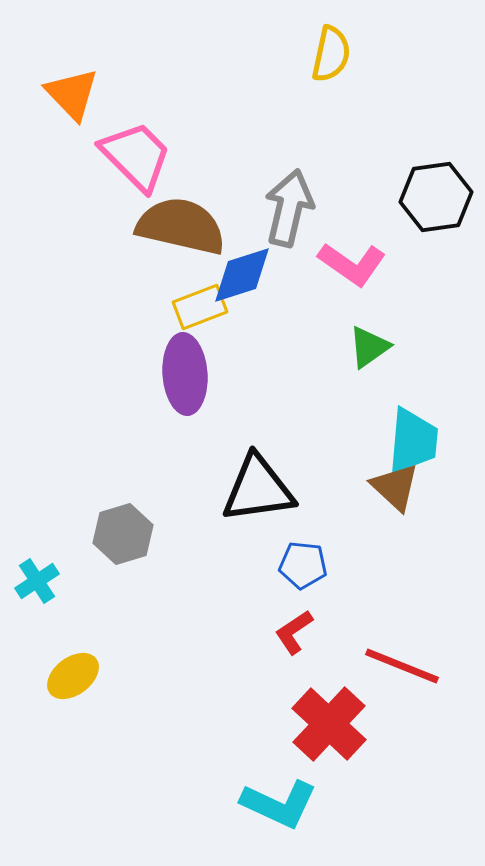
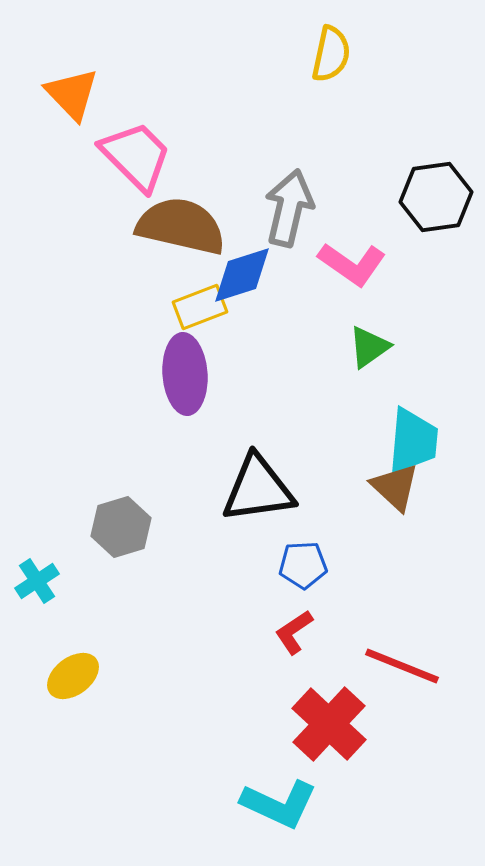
gray hexagon: moved 2 px left, 7 px up
blue pentagon: rotated 9 degrees counterclockwise
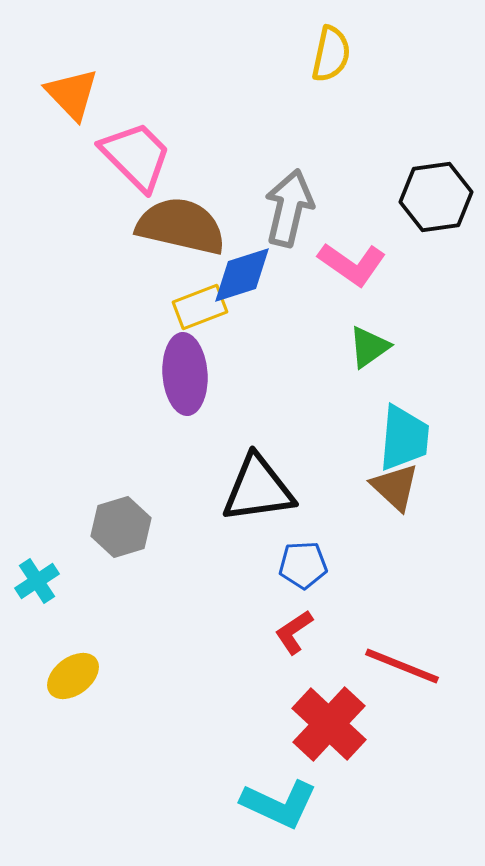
cyan trapezoid: moved 9 px left, 3 px up
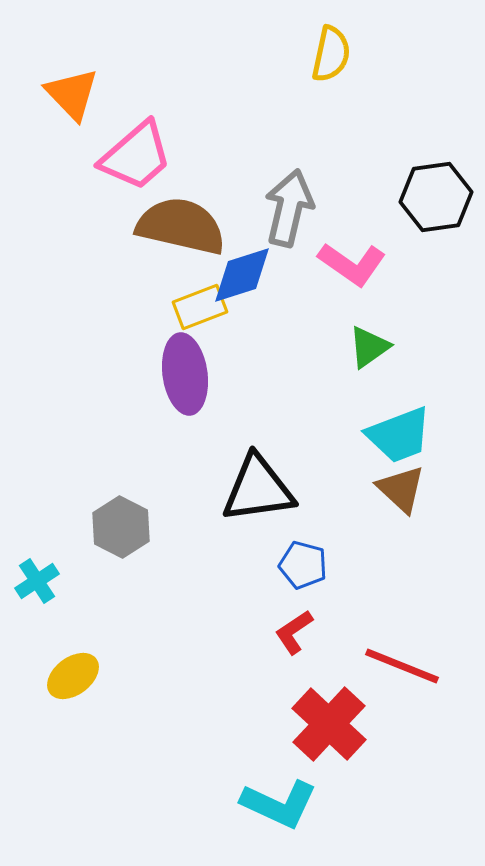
pink trapezoid: rotated 94 degrees clockwise
purple ellipse: rotated 4 degrees counterclockwise
cyan trapezoid: moved 5 px left, 3 px up; rotated 64 degrees clockwise
brown triangle: moved 6 px right, 2 px down
gray hexagon: rotated 16 degrees counterclockwise
blue pentagon: rotated 18 degrees clockwise
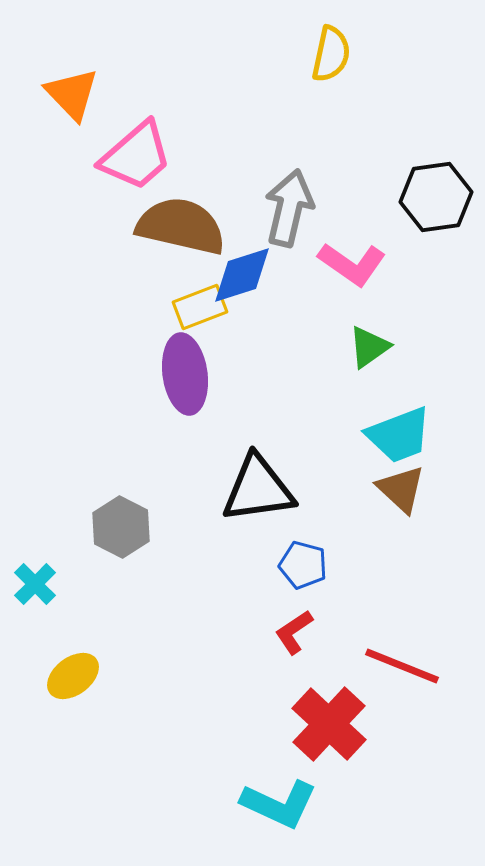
cyan cross: moved 2 px left, 3 px down; rotated 12 degrees counterclockwise
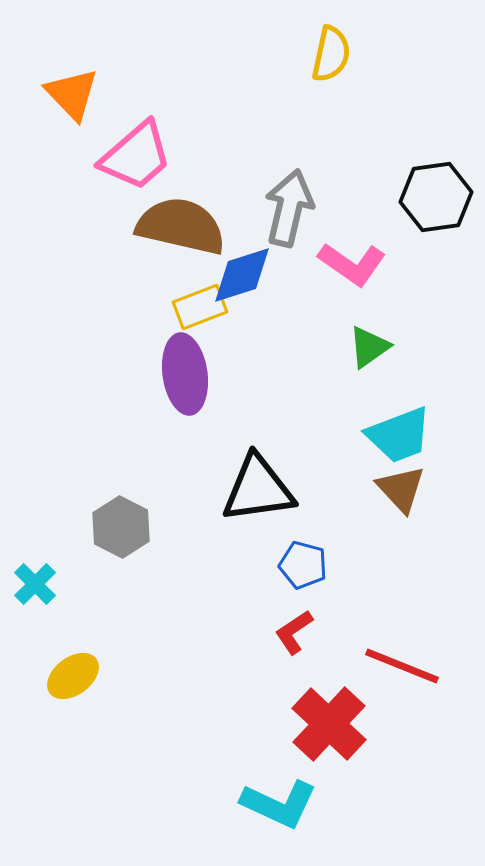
brown triangle: rotated 4 degrees clockwise
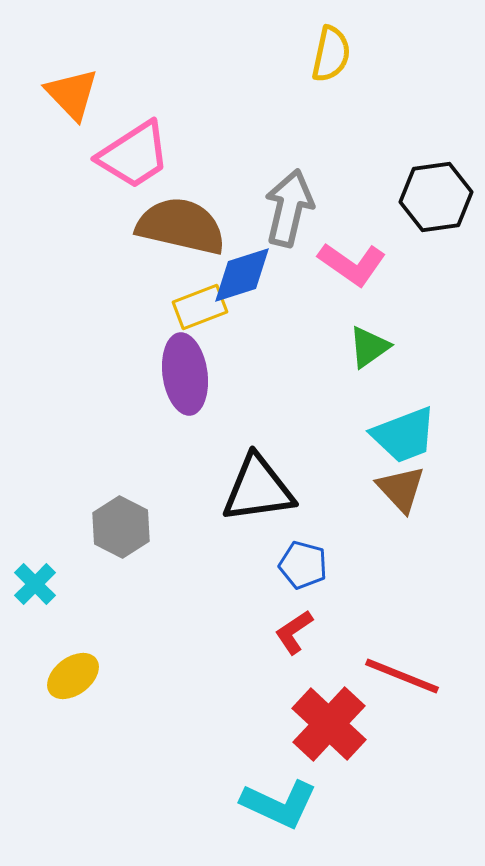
pink trapezoid: moved 2 px left, 1 px up; rotated 8 degrees clockwise
cyan trapezoid: moved 5 px right
red line: moved 10 px down
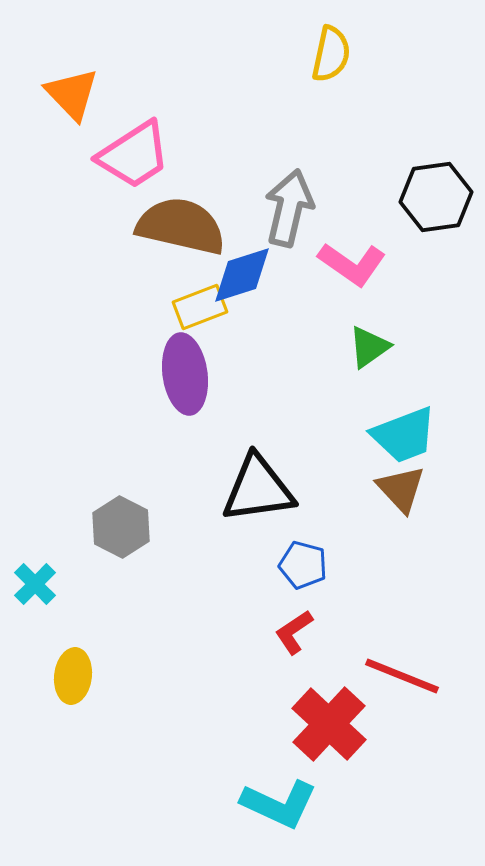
yellow ellipse: rotated 46 degrees counterclockwise
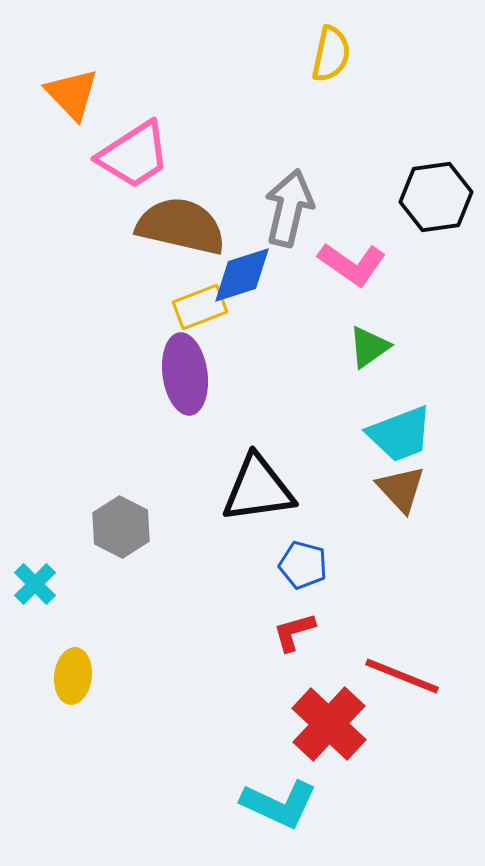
cyan trapezoid: moved 4 px left, 1 px up
red L-shape: rotated 18 degrees clockwise
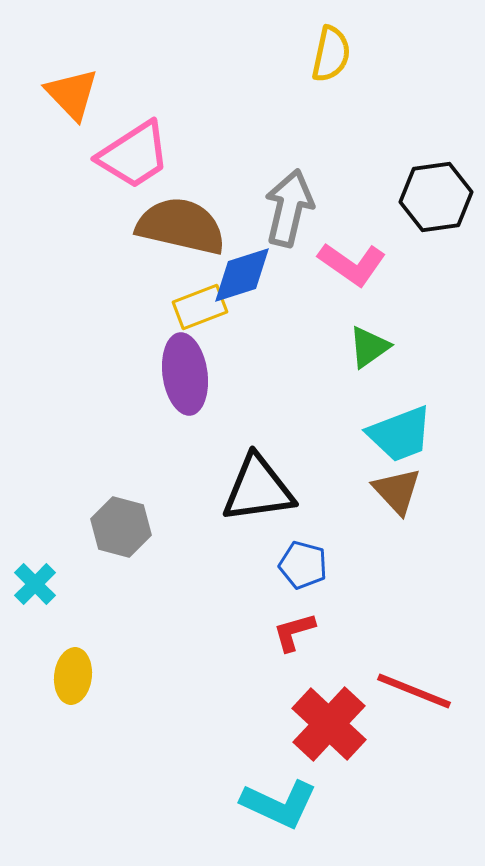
brown triangle: moved 4 px left, 2 px down
gray hexagon: rotated 12 degrees counterclockwise
red line: moved 12 px right, 15 px down
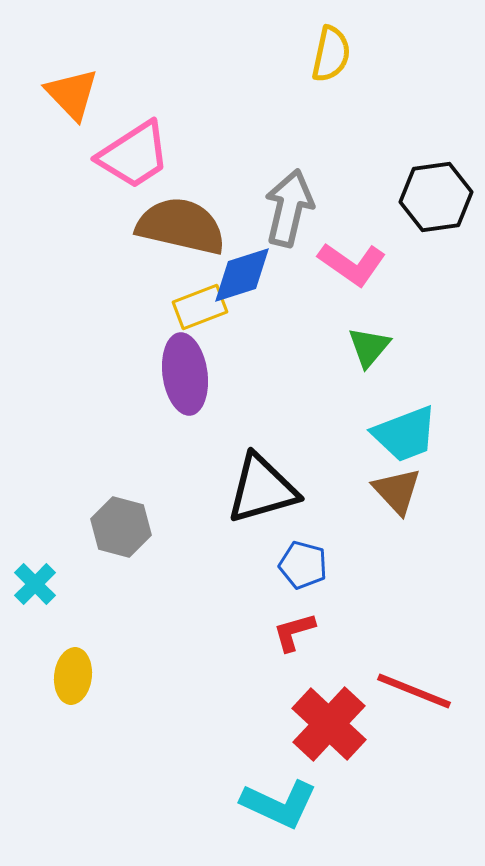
green triangle: rotated 15 degrees counterclockwise
cyan trapezoid: moved 5 px right
black triangle: moved 4 px right; rotated 8 degrees counterclockwise
